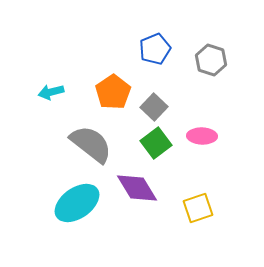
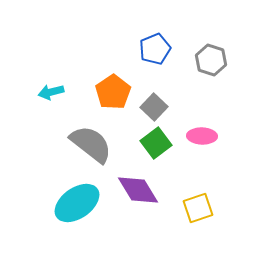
purple diamond: moved 1 px right, 2 px down
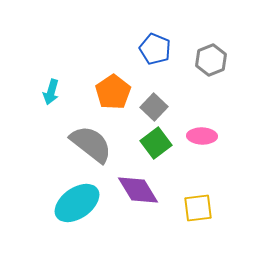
blue pentagon: rotated 28 degrees counterclockwise
gray hexagon: rotated 20 degrees clockwise
cyan arrow: rotated 60 degrees counterclockwise
yellow square: rotated 12 degrees clockwise
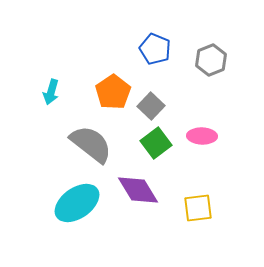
gray square: moved 3 px left, 1 px up
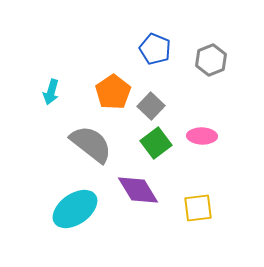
cyan ellipse: moved 2 px left, 6 px down
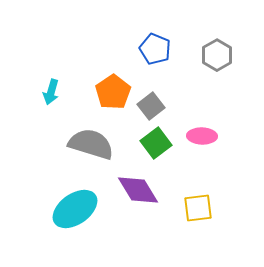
gray hexagon: moved 6 px right, 5 px up; rotated 8 degrees counterclockwise
gray square: rotated 8 degrees clockwise
gray semicircle: rotated 21 degrees counterclockwise
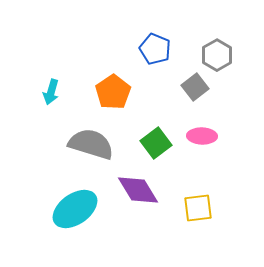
gray square: moved 44 px right, 19 px up
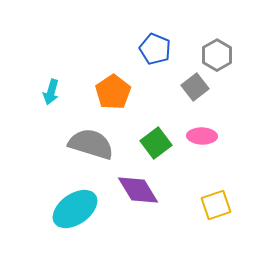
yellow square: moved 18 px right, 3 px up; rotated 12 degrees counterclockwise
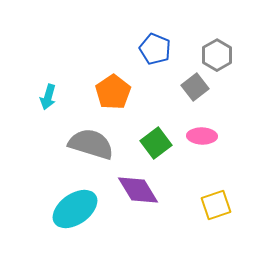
cyan arrow: moved 3 px left, 5 px down
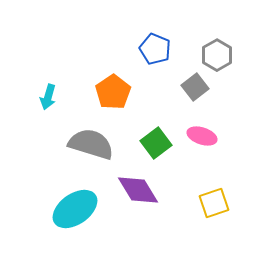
pink ellipse: rotated 16 degrees clockwise
yellow square: moved 2 px left, 2 px up
